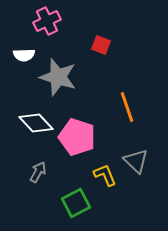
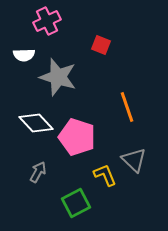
gray triangle: moved 2 px left, 1 px up
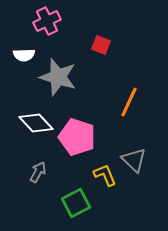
orange line: moved 2 px right, 5 px up; rotated 44 degrees clockwise
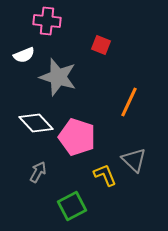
pink cross: rotated 32 degrees clockwise
white semicircle: rotated 20 degrees counterclockwise
green square: moved 4 px left, 3 px down
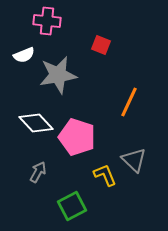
gray star: moved 2 px up; rotated 27 degrees counterclockwise
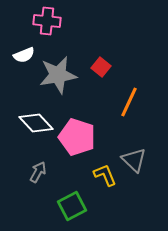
red square: moved 22 px down; rotated 18 degrees clockwise
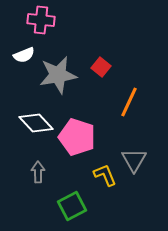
pink cross: moved 6 px left, 1 px up
gray triangle: rotated 16 degrees clockwise
gray arrow: rotated 30 degrees counterclockwise
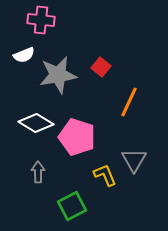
white diamond: rotated 16 degrees counterclockwise
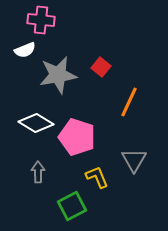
white semicircle: moved 1 px right, 5 px up
yellow L-shape: moved 8 px left, 2 px down
